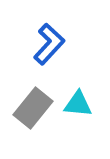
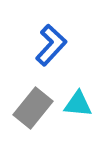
blue L-shape: moved 2 px right, 1 px down
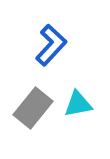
cyan triangle: rotated 16 degrees counterclockwise
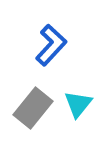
cyan triangle: rotated 40 degrees counterclockwise
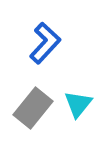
blue L-shape: moved 6 px left, 2 px up
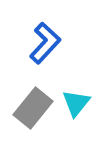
cyan triangle: moved 2 px left, 1 px up
